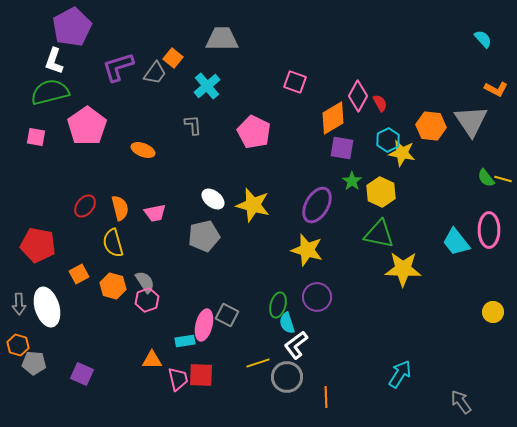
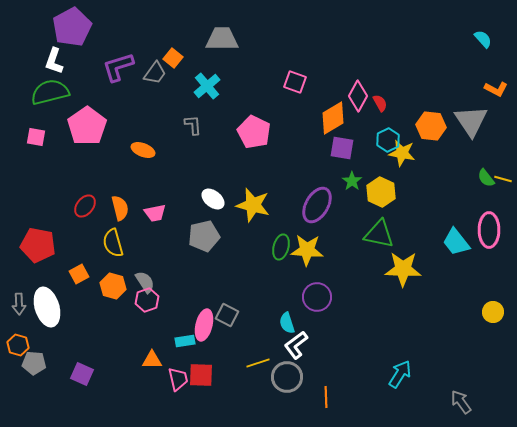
yellow star at (307, 250): rotated 12 degrees counterclockwise
green ellipse at (278, 305): moved 3 px right, 58 px up
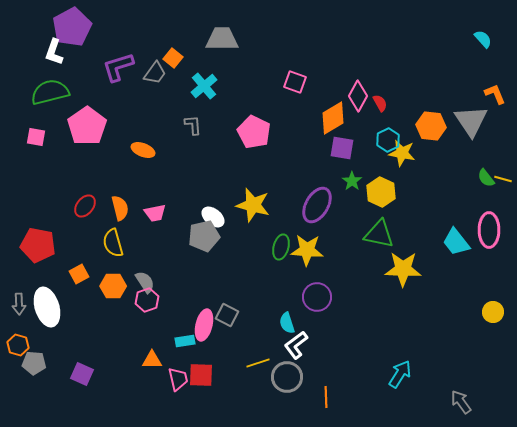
white L-shape at (54, 61): moved 9 px up
cyan cross at (207, 86): moved 3 px left
orange L-shape at (496, 89): moved 1 px left, 5 px down; rotated 140 degrees counterclockwise
white ellipse at (213, 199): moved 18 px down
orange hexagon at (113, 286): rotated 15 degrees counterclockwise
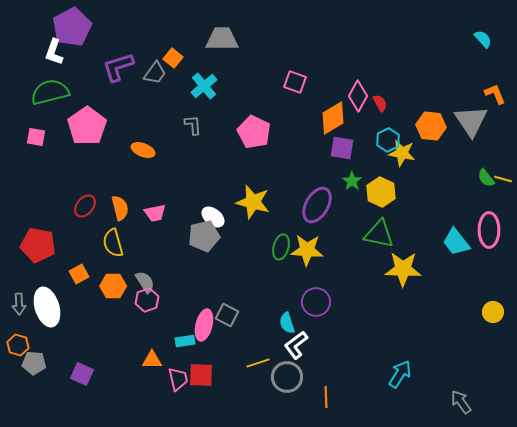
yellow star at (253, 205): moved 3 px up
purple circle at (317, 297): moved 1 px left, 5 px down
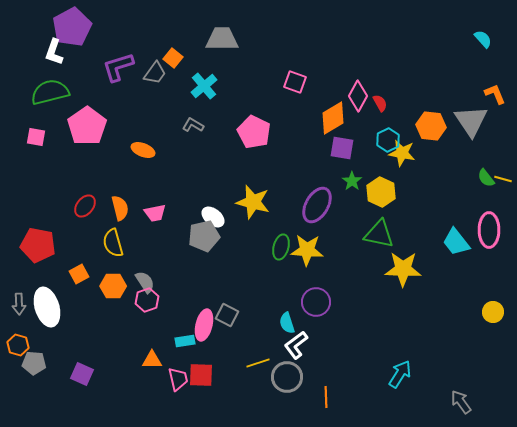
gray L-shape at (193, 125): rotated 55 degrees counterclockwise
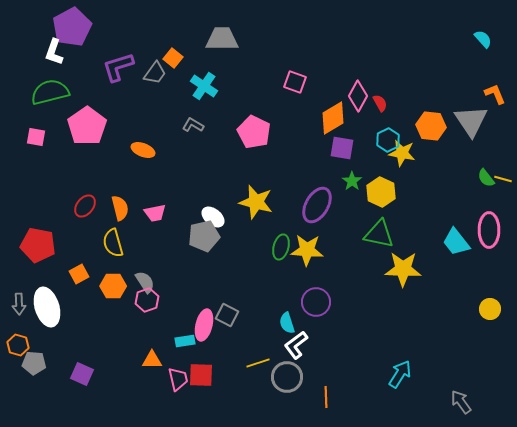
cyan cross at (204, 86): rotated 16 degrees counterclockwise
yellow star at (253, 202): moved 3 px right
yellow circle at (493, 312): moved 3 px left, 3 px up
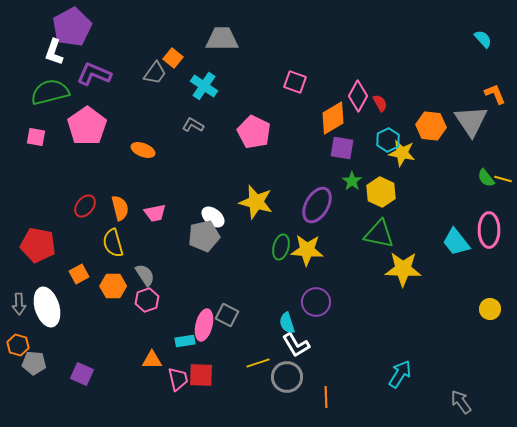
purple L-shape at (118, 67): moved 24 px left, 7 px down; rotated 40 degrees clockwise
gray semicircle at (145, 282): moved 7 px up
white L-shape at (296, 345): rotated 84 degrees counterclockwise
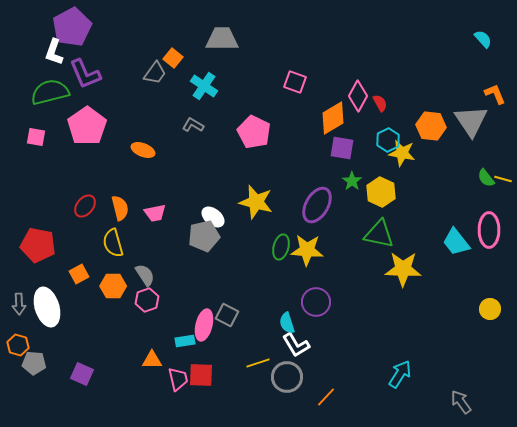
purple L-shape at (94, 74): moved 9 px left; rotated 136 degrees counterclockwise
orange line at (326, 397): rotated 45 degrees clockwise
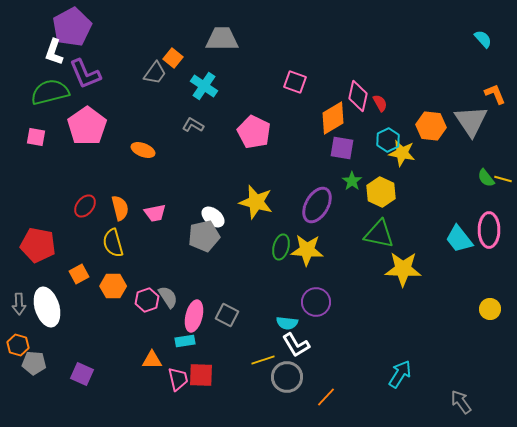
pink diamond at (358, 96): rotated 16 degrees counterclockwise
cyan trapezoid at (456, 242): moved 3 px right, 3 px up
gray semicircle at (145, 275): moved 23 px right, 22 px down
cyan semicircle at (287, 323): rotated 65 degrees counterclockwise
pink ellipse at (204, 325): moved 10 px left, 9 px up
yellow line at (258, 363): moved 5 px right, 3 px up
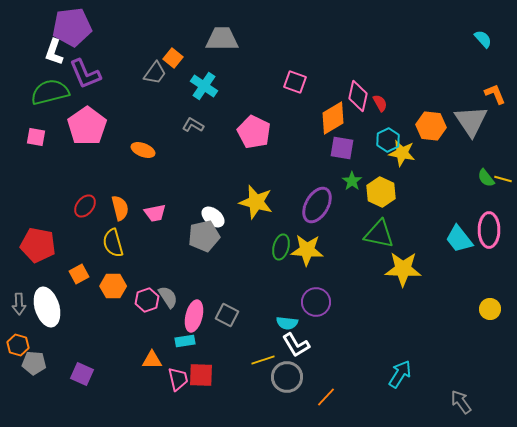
purple pentagon at (72, 27): rotated 21 degrees clockwise
